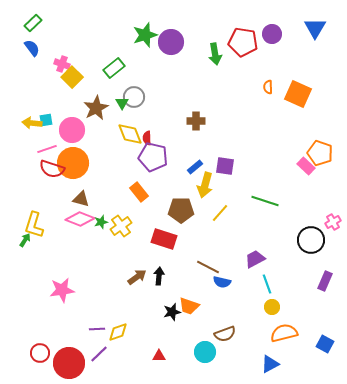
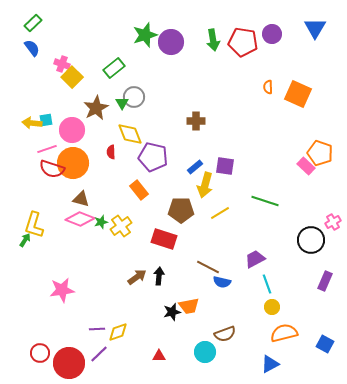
green arrow at (215, 54): moved 2 px left, 14 px up
red semicircle at (147, 138): moved 36 px left, 14 px down
orange rectangle at (139, 192): moved 2 px up
yellow line at (220, 213): rotated 18 degrees clockwise
orange trapezoid at (189, 306): rotated 30 degrees counterclockwise
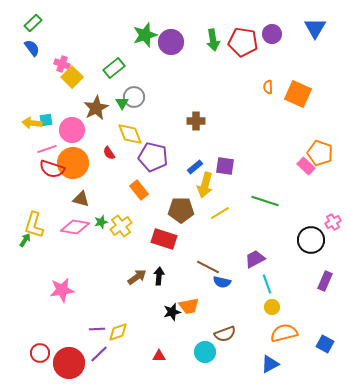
red semicircle at (111, 152): moved 2 px left, 1 px down; rotated 32 degrees counterclockwise
pink diamond at (80, 219): moved 5 px left, 8 px down; rotated 12 degrees counterclockwise
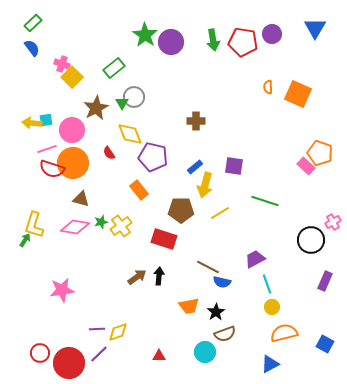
green star at (145, 35): rotated 20 degrees counterclockwise
purple square at (225, 166): moved 9 px right
black star at (172, 312): moved 44 px right; rotated 18 degrees counterclockwise
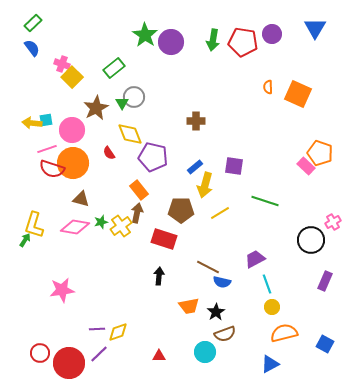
green arrow at (213, 40): rotated 20 degrees clockwise
brown arrow at (137, 277): moved 64 px up; rotated 42 degrees counterclockwise
